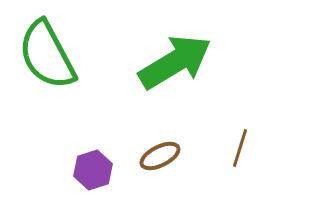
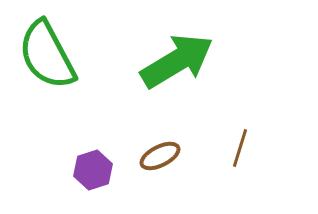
green arrow: moved 2 px right, 1 px up
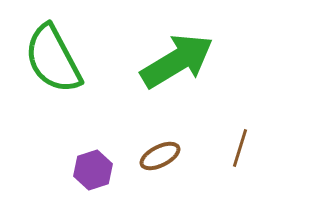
green semicircle: moved 6 px right, 4 px down
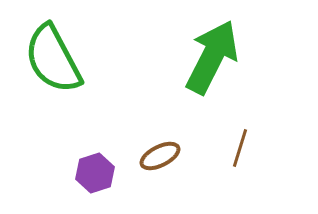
green arrow: moved 35 px right, 4 px up; rotated 32 degrees counterclockwise
purple hexagon: moved 2 px right, 3 px down
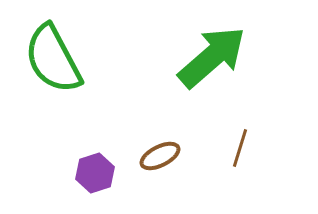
green arrow: rotated 22 degrees clockwise
